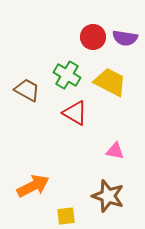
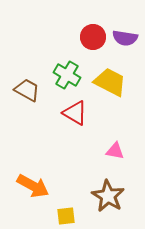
orange arrow: rotated 56 degrees clockwise
brown star: rotated 12 degrees clockwise
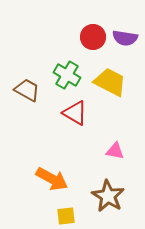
orange arrow: moved 19 px right, 7 px up
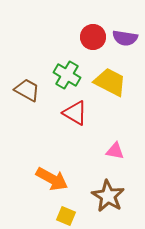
yellow square: rotated 30 degrees clockwise
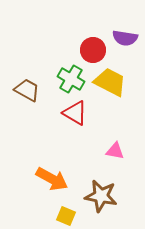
red circle: moved 13 px down
green cross: moved 4 px right, 4 px down
brown star: moved 7 px left; rotated 20 degrees counterclockwise
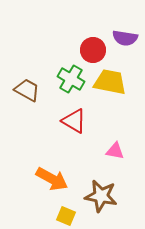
yellow trapezoid: rotated 16 degrees counterclockwise
red triangle: moved 1 px left, 8 px down
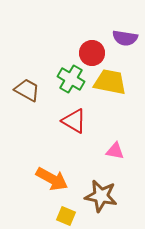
red circle: moved 1 px left, 3 px down
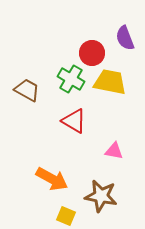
purple semicircle: rotated 60 degrees clockwise
pink triangle: moved 1 px left
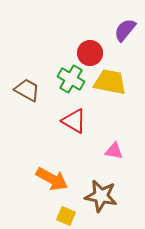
purple semicircle: moved 8 px up; rotated 60 degrees clockwise
red circle: moved 2 px left
